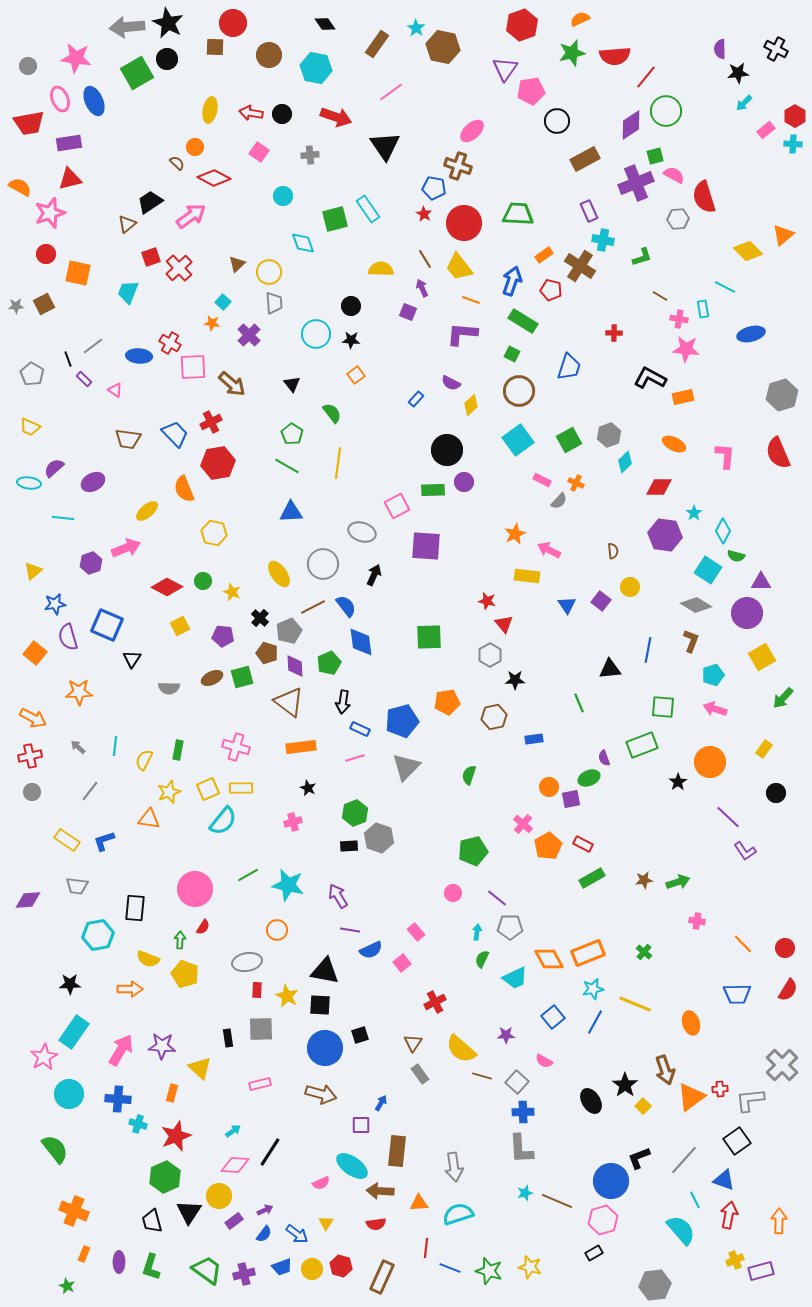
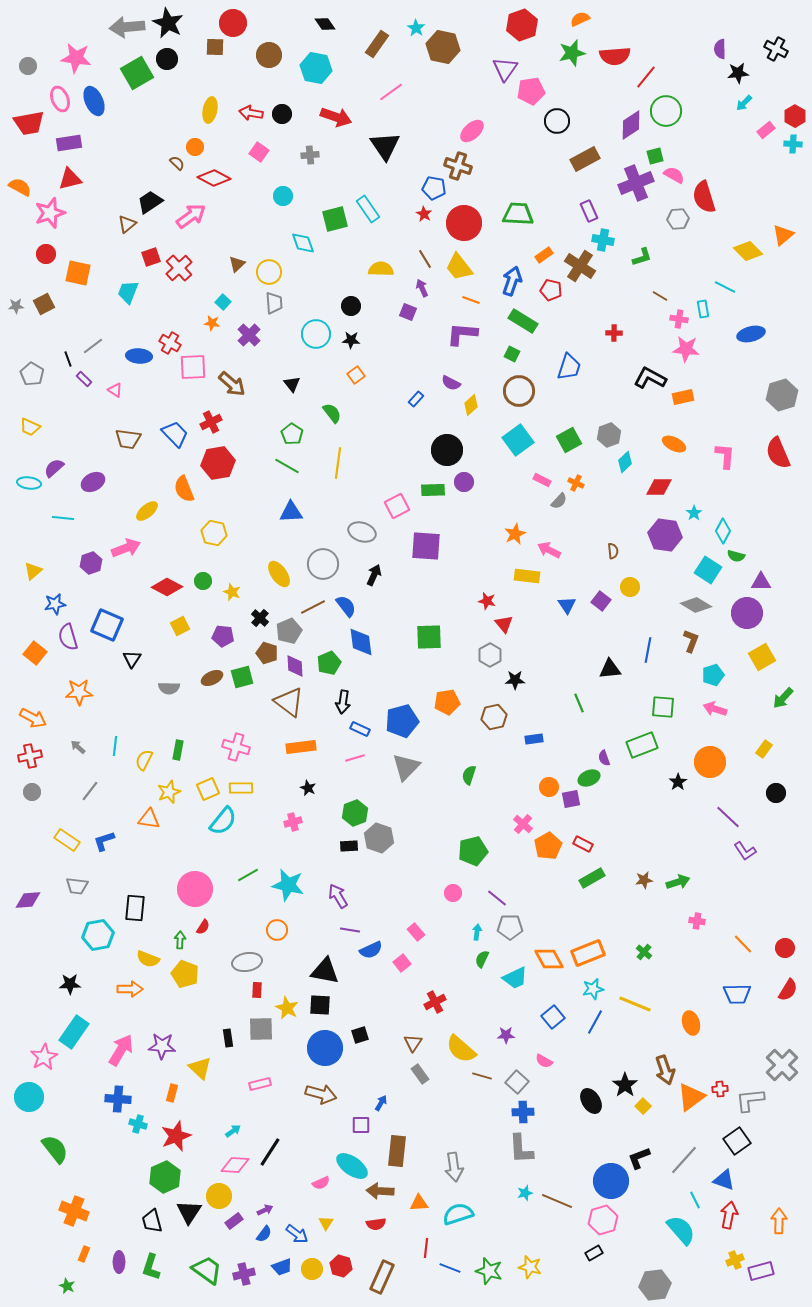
yellow star at (287, 996): moved 12 px down
cyan circle at (69, 1094): moved 40 px left, 3 px down
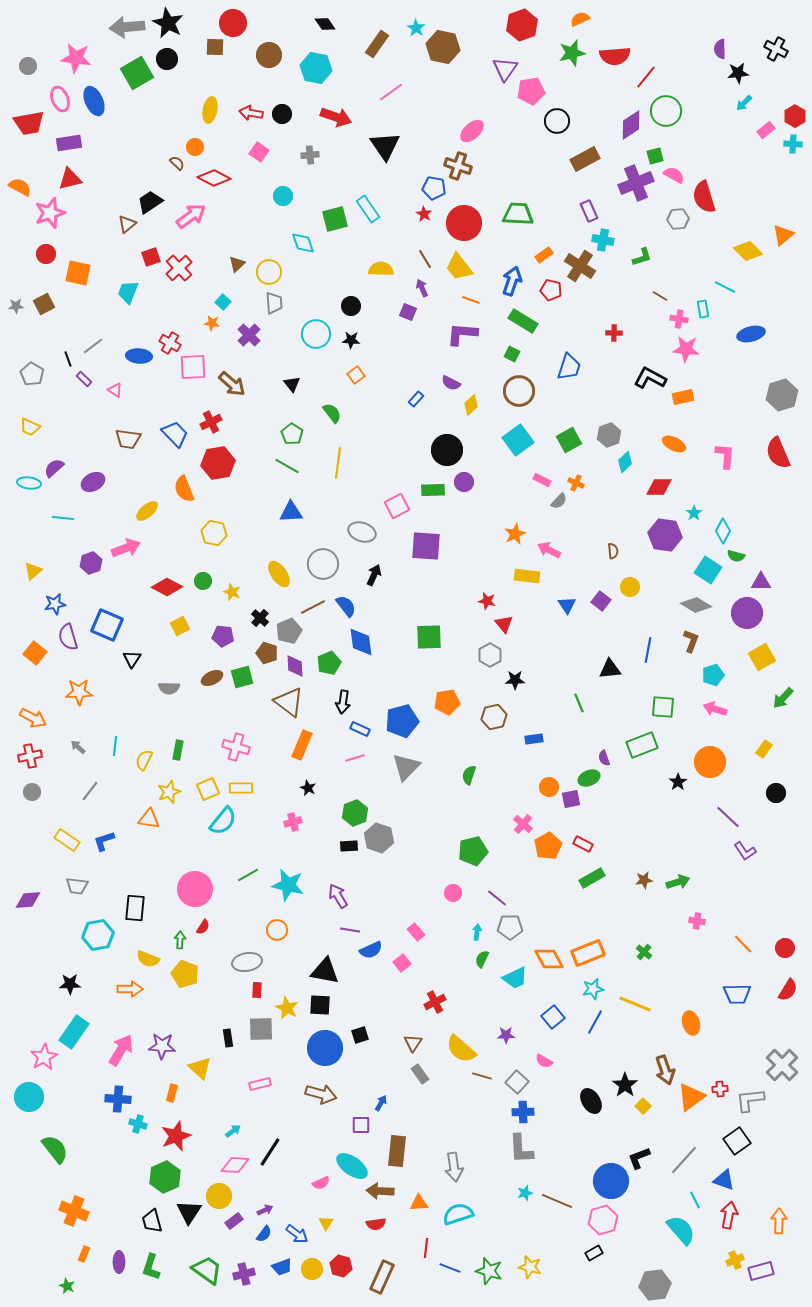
orange rectangle at (301, 747): moved 1 px right, 2 px up; rotated 60 degrees counterclockwise
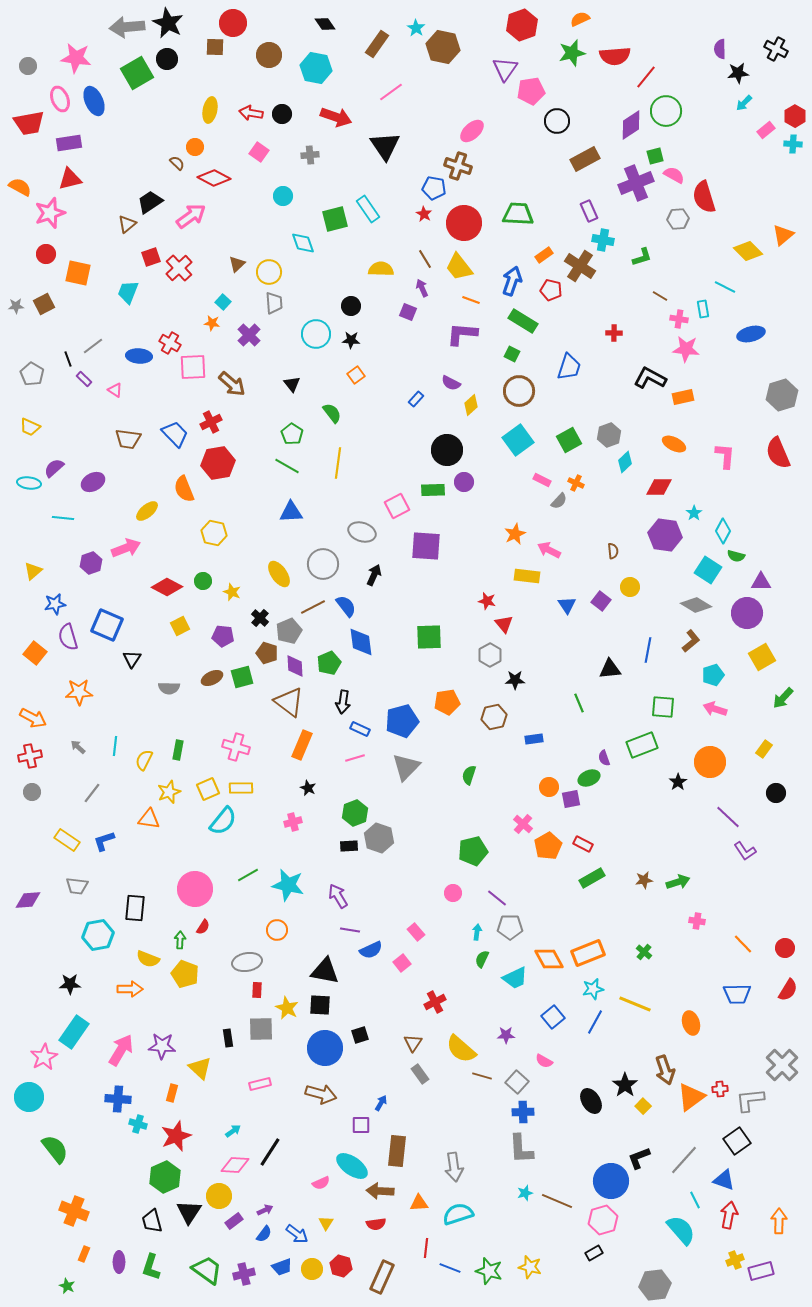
brown L-shape at (691, 641): rotated 30 degrees clockwise
gray line at (90, 791): moved 2 px right, 2 px down
